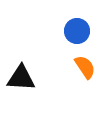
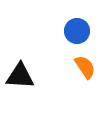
black triangle: moved 1 px left, 2 px up
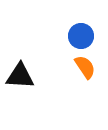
blue circle: moved 4 px right, 5 px down
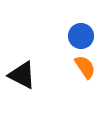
black triangle: moved 2 px right, 1 px up; rotated 24 degrees clockwise
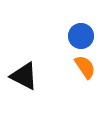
black triangle: moved 2 px right, 1 px down
